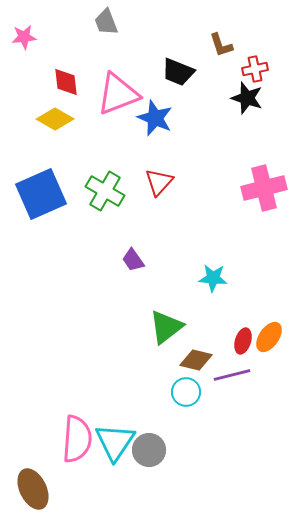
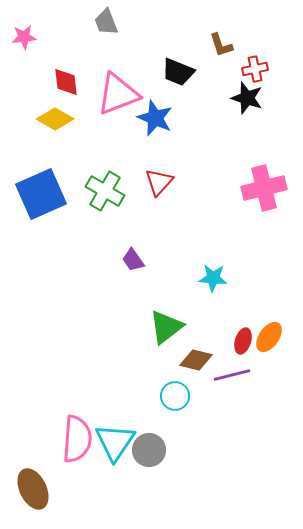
cyan circle: moved 11 px left, 4 px down
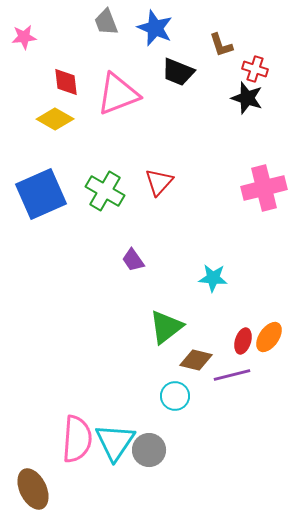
red cross: rotated 30 degrees clockwise
blue star: moved 90 px up
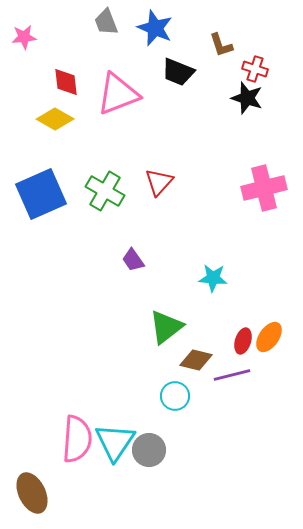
brown ellipse: moved 1 px left, 4 px down
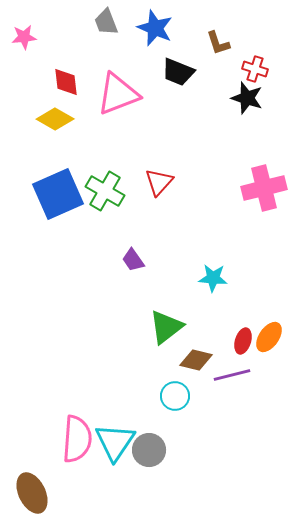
brown L-shape: moved 3 px left, 2 px up
blue square: moved 17 px right
